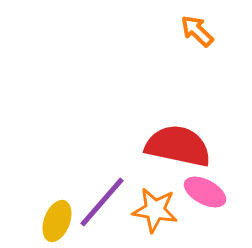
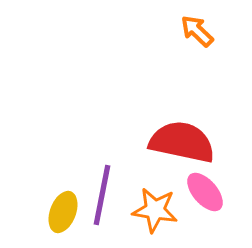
red semicircle: moved 4 px right, 4 px up
pink ellipse: rotated 21 degrees clockwise
purple line: moved 7 px up; rotated 30 degrees counterclockwise
yellow ellipse: moved 6 px right, 9 px up
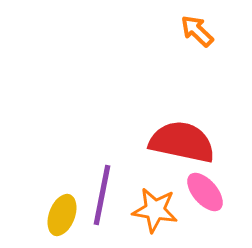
yellow ellipse: moved 1 px left, 3 px down
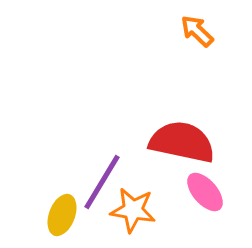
purple line: moved 13 px up; rotated 20 degrees clockwise
orange star: moved 22 px left
